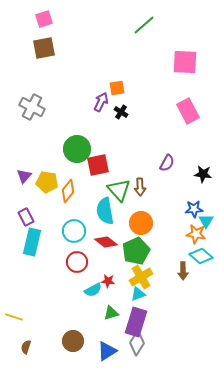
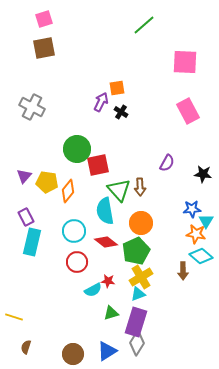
blue star at (194, 209): moved 2 px left
brown circle at (73, 341): moved 13 px down
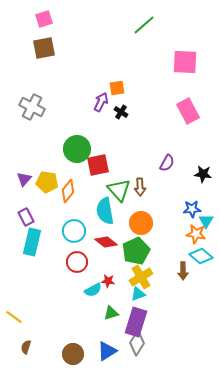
purple triangle at (24, 176): moved 3 px down
yellow line at (14, 317): rotated 18 degrees clockwise
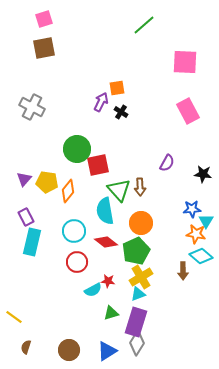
brown circle at (73, 354): moved 4 px left, 4 px up
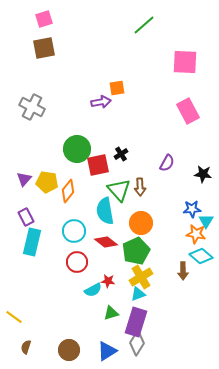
purple arrow at (101, 102): rotated 54 degrees clockwise
black cross at (121, 112): moved 42 px down; rotated 24 degrees clockwise
